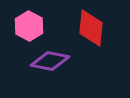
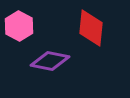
pink hexagon: moved 10 px left
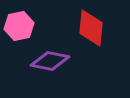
pink hexagon: rotated 20 degrees clockwise
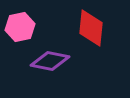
pink hexagon: moved 1 px right, 1 px down
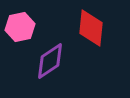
purple diamond: rotated 45 degrees counterclockwise
